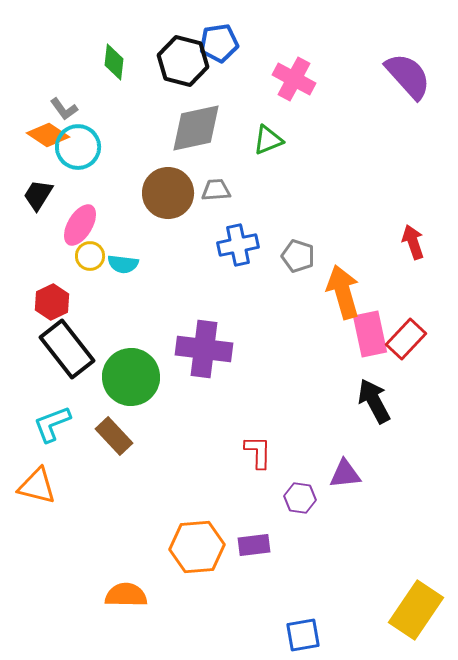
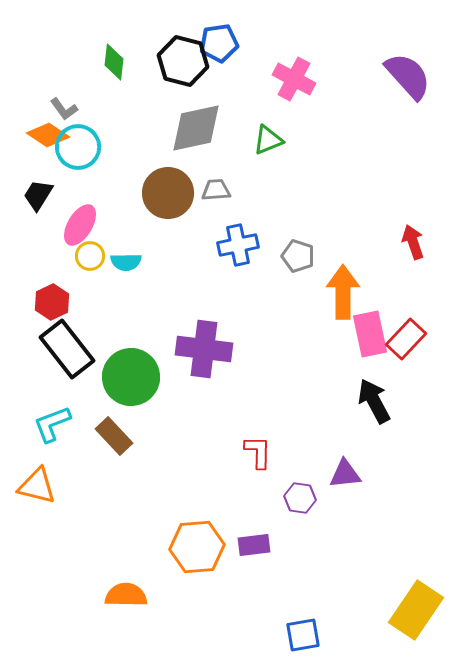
cyan semicircle: moved 3 px right, 2 px up; rotated 8 degrees counterclockwise
orange arrow: rotated 16 degrees clockwise
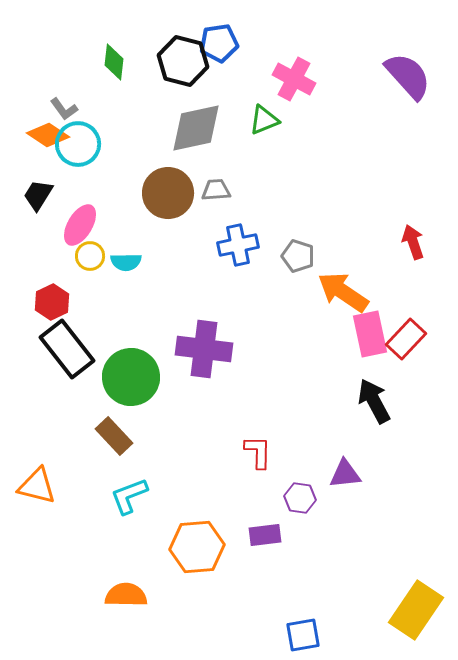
green triangle: moved 4 px left, 20 px up
cyan circle: moved 3 px up
orange arrow: rotated 56 degrees counterclockwise
cyan L-shape: moved 77 px right, 72 px down
purple rectangle: moved 11 px right, 10 px up
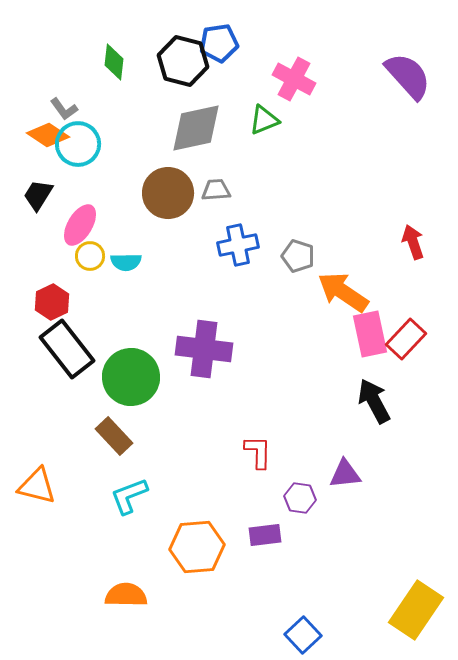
blue square: rotated 33 degrees counterclockwise
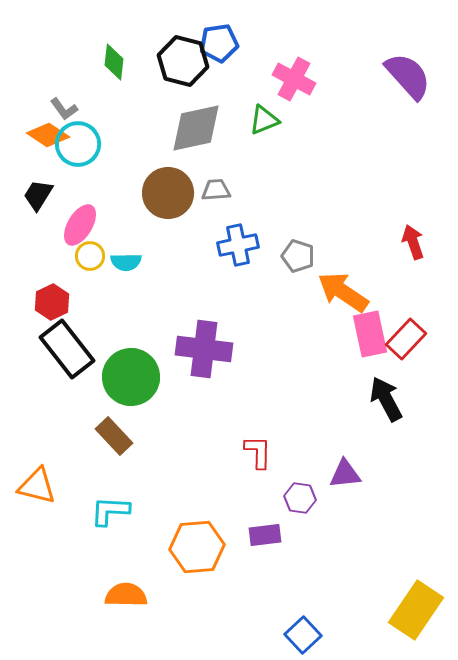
black arrow: moved 12 px right, 2 px up
cyan L-shape: moved 19 px left, 15 px down; rotated 24 degrees clockwise
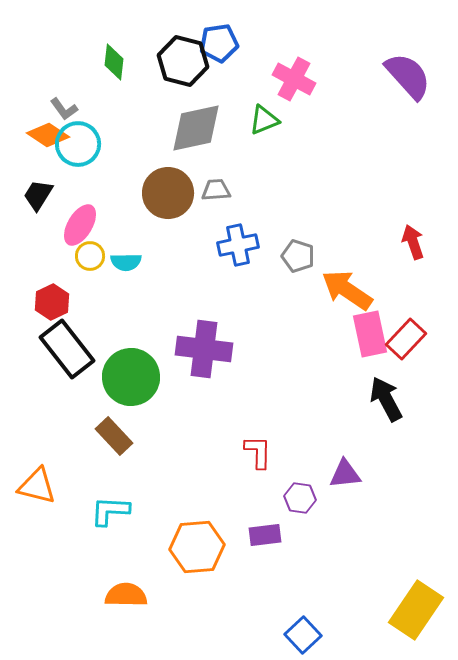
orange arrow: moved 4 px right, 2 px up
